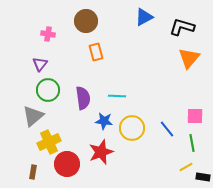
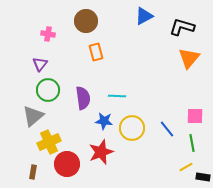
blue triangle: moved 1 px up
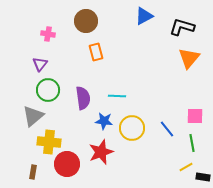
yellow cross: rotated 30 degrees clockwise
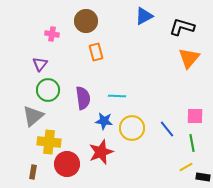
pink cross: moved 4 px right
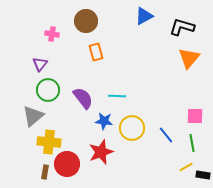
purple semicircle: rotated 30 degrees counterclockwise
blue line: moved 1 px left, 6 px down
brown rectangle: moved 12 px right
black rectangle: moved 2 px up
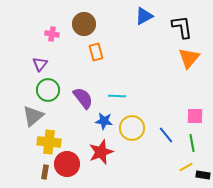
brown circle: moved 2 px left, 3 px down
black L-shape: rotated 65 degrees clockwise
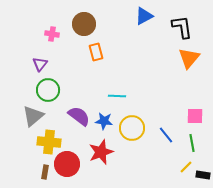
purple semicircle: moved 4 px left, 18 px down; rotated 15 degrees counterclockwise
yellow line: rotated 16 degrees counterclockwise
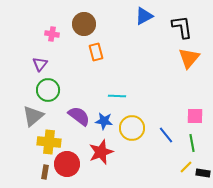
black rectangle: moved 2 px up
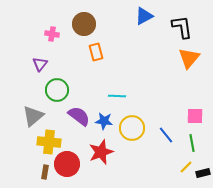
green circle: moved 9 px right
black rectangle: rotated 24 degrees counterclockwise
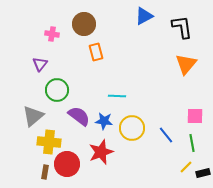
orange triangle: moved 3 px left, 6 px down
